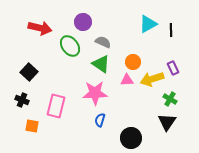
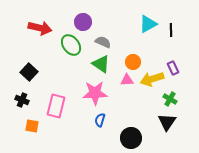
green ellipse: moved 1 px right, 1 px up
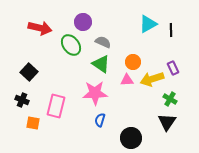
orange square: moved 1 px right, 3 px up
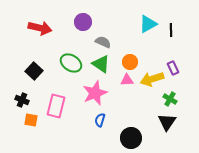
green ellipse: moved 18 px down; rotated 20 degrees counterclockwise
orange circle: moved 3 px left
black square: moved 5 px right, 1 px up
pink star: rotated 20 degrees counterclockwise
orange square: moved 2 px left, 3 px up
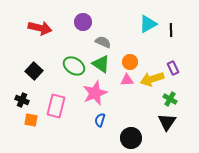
green ellipse: moved 3 px right, 3 px down
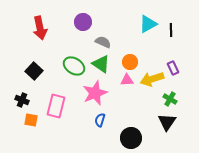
red arrow: rotated 65 degrees clockwise
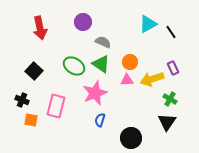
black line: moved 2 px down; rotated 32 degrees counterclockwise
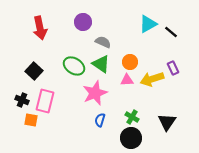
black line: rotated 16 degrees counterclockwise
green cross: moved 38 px left, 18 px down
pink rectangle: moved 11 px left, 5 px up
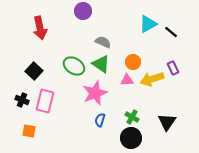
purple circle: moved 11 px up
orange circle: moved 3 px right
orange square: moved 2 px left, 11 px down
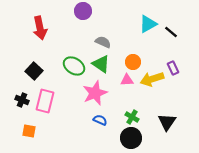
blue semicircle: rotated 96 degrees clockwise
